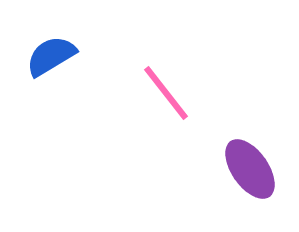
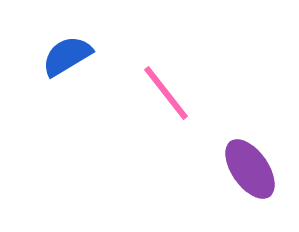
blue semicircle: moved 16 px right
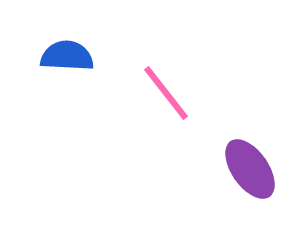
blue semicircle: rotated 34 degrees clockwise
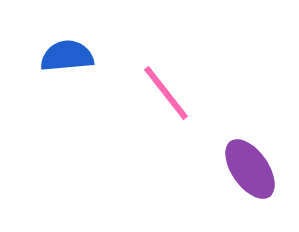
blue semicircle: rotated 8 degrees counterclockwise
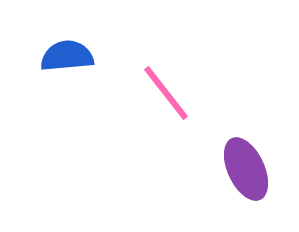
purple ellipse: moved 4 px left; rotated 10 degrees clockwise
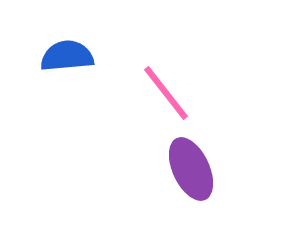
purple ellipse: moved 55 px left
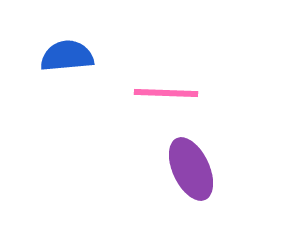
pink line: rotated 50 degrees counterclockwise
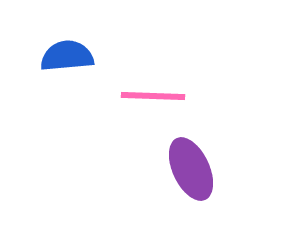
pink line: moved 13 px left, 3 px down
